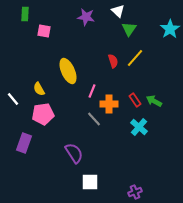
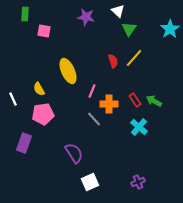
yellow line: moved 1 px left
white line: rotated 16 degrees clockwise
white square: rotated 24 degrees counterclockwise
purple cross: moved 3 px right, 10 px up
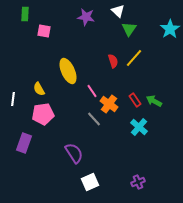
pink line: rotated 56 degrees counterclockwise
white line: rotated 32 degrees clockwise
orange cross: rotated 36 degrees clockwise
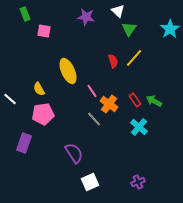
green rectangle: rotated 24 degrees counterclockwise
white line: moved 3 px left; rotated 56 degrees counterclockwise
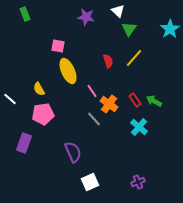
pink square: moved 14 px right, 15 px down
red semicircle: moved 5 px left
purple semicircle: moved 1 px left, 1 px up; rotated 10 degrees clockwise
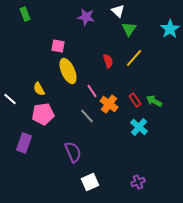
gray line: moved 7 px left, 3 px up
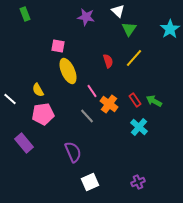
yellow semicircle: moved 1 px left, 1 px down
purple rectangle: rotated 60 degrees counterclockwise
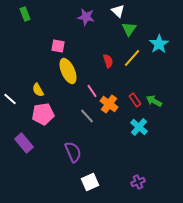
cyan star: moved 11 px left, 15 px down
yellow line: moved 2 px left
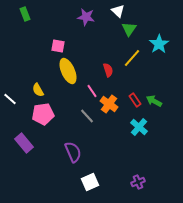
red semicircle: moved 9 px down
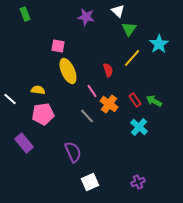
yellow semicircle: rotated 128 degrees clockwise
